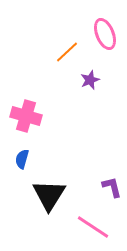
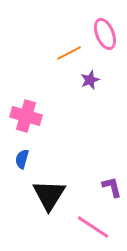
orange line: moved 2 px right, 1 px down; rotated 15 degrees clockwise
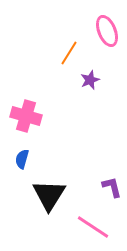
pink ellipse: moved 2 px right, 3 px up
orange line: rotated 30 degrees counterclockwise
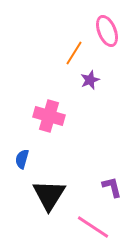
orange line: moved 5 px right
pink cross: moved 23 px right
